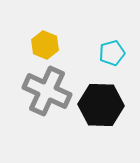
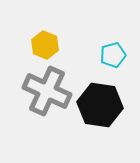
cyan pentagon: moved 1 px right, 2 px down
black hexagon: moved 1 px left; rotated 6 degrees clockwise
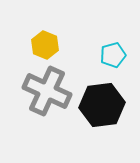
black hexagon: moved 2 px right; rotated 15 degrees counterclockwise
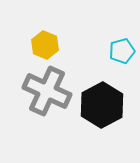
cyan pentagon: moved 9 px right, 4 px up
black hexagon: rotated 21 degrees counterclockwise
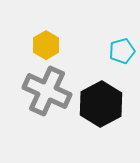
yellow hexagon: moved 1 px right; rotated 8 degrees clockwise
black hexagon: moved 1 px left, 1 px up
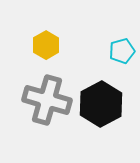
gray cross: moved 9 px down; rotated 9 degrees counterclockwise
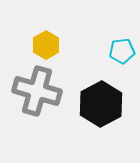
cyan pentagon: rotated 10 degrees clockwise
gray cross: moved 10 px left, 9 px up
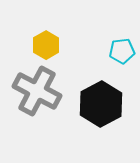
gray cross: rotated 12 degrees clockwise
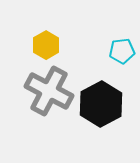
gray cross: moved 12 px right
